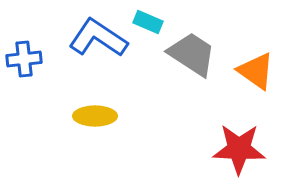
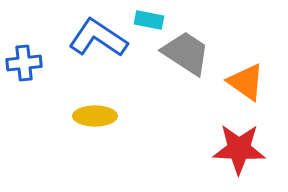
cyan rectangle: moved 1 px right, 2 px up; rotated 12 degrees counterclockwise
gray trapezoid: moved 6 px left, 1 px up
blue cross: moved 4 px down
orange triangle: moved 10 px left, 11 px down
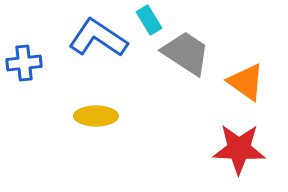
cyan rectangle: rotated 48 degrees clockwise
yellow ellipse: moved 1 px right
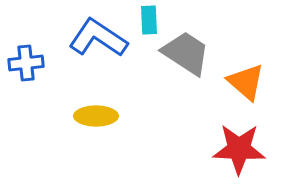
cyan rectangle: rotated 28 degrees clockwise
blue cross: moved 2 px right
orange triangle: rotated 6 degrees clockwise
